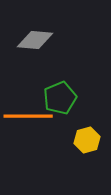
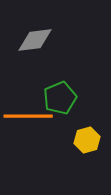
gray diamond: rotated 12 degrees counterclockwise
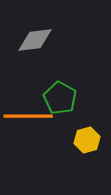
green pentagon: rotated 20 degrees counterclockwise
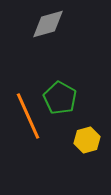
gray diamond: moved 13 px right, 16 px up; rotated 9 degrees counterclockwise
orange line: rotated 66 degrees clockwise
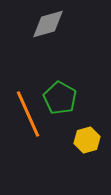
orange line: moved 2 px up
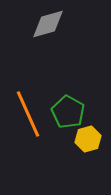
green pentagon: moved 8 px right, 14 px down
yellow hexagon: moved 1 px right, 1 px up
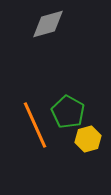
orange line: moved 7 px right, 11 px down
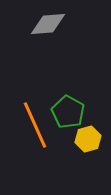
gray diamond: rotated 12 degrees clockwise
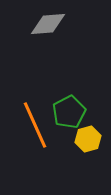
green pentagon: moved 1 px right; rotated 16 degrees clockwise
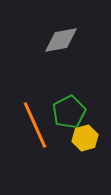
gray diamond: moved 13 px right, 16 px down; rotated 6 degrees counterclockwise
yellow hexagon: moved 3 px left, 1 px up
